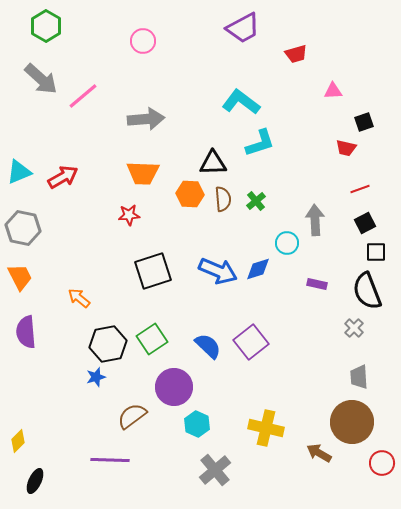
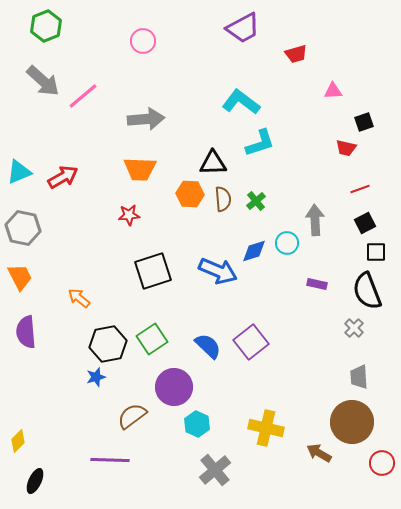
green hexagon at (46, 26): rotated 8 degrees clockwise
gray arrow at (41, 79): moved 2 px right, 2 px down
orange trapezoid at (143, 173): moved 3 px left, 4 px up
blue diamond at (258, 269): moved 4 px left, 18 px up
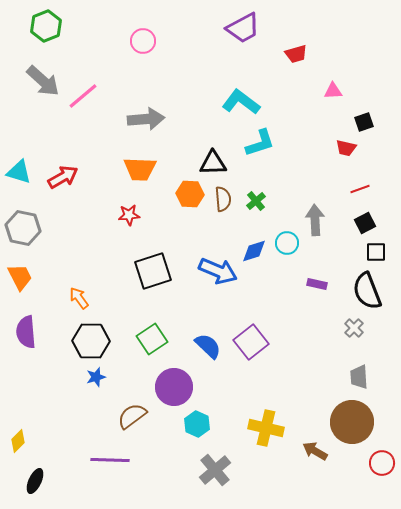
cyan triangle at (19, 172): rotated 40 degrees clockwise
orange arrow at (79, 298): rotated 15 degrees clockwise
black hexagon at (108, 344): moved 17 px left, 3 px up; rotated 12 degrees clockwise
brown arrow at (319, 453): moved 4 px left, 2 px up
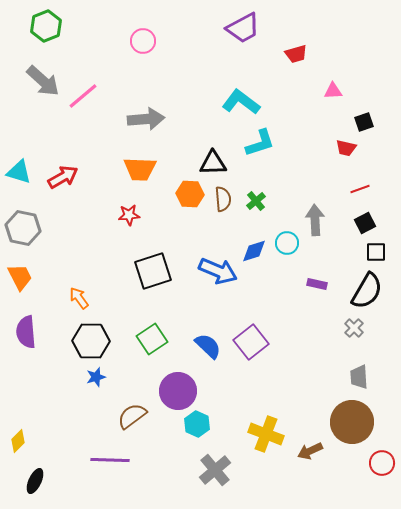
black semicircle at (367, 291): rotated 129 degrees counterclockwise
purple circle at (174, 387): moved 4 px right, 4 px down
yellow cross at (266, 428): moved 6 px down; rotated 8 degrees clockwise
brown arrow at (315, 451): moved 5 px left; rotated 55 degrees counterclockwise
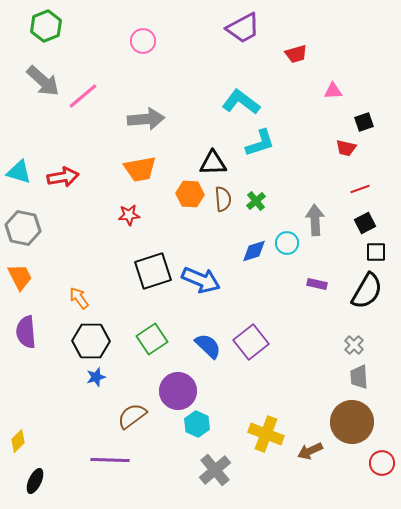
orange trapezoid at (140, 169): rotated 12 degrees counterclockwise
red arrow at (63, 177): rotated 20 degrees clockwise
blue arrow at (218, 271): moved 17 px left, 9 px down
gray cross at (354, 328): moved 17 px down
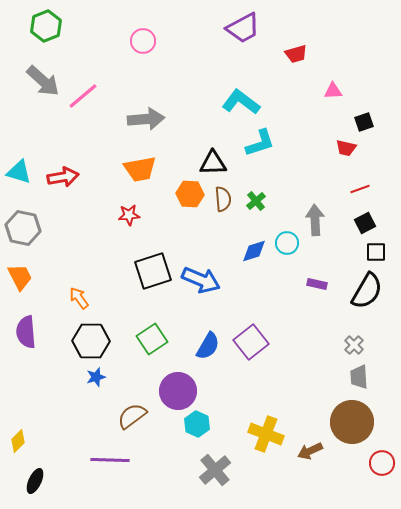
blue semicircle at (208, 346): rotated 76 degrees clockwise
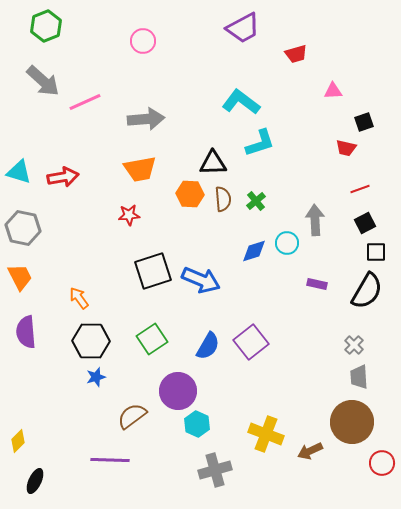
pink line at (83, 96): moved 2 px right, 6 px down; rotated 16 degrees clockwise
gray cross at (215, 470): rotated 24 degrees clockwise
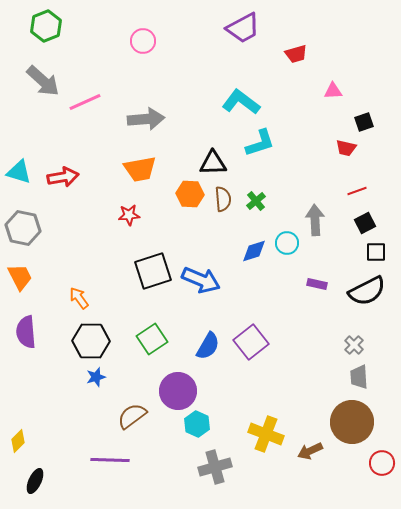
red line at (360, 189): moved 3 px left, 2 px down
black semicircle at (367, 291): rotated 33 degrees clockwise
gray cross at (215, 470): moved 3 px up
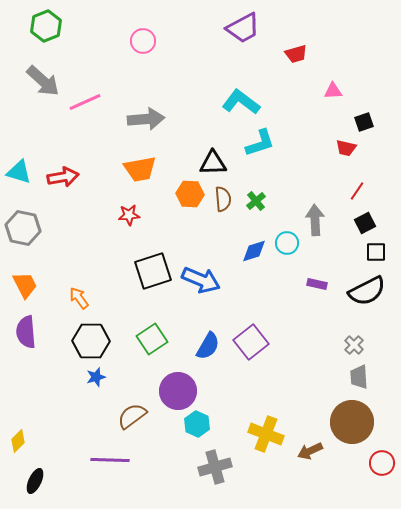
red line at (357, 191): rotated 36 degrees counterclockwise
orange trapezoid at (20, 277): moved 5 px right, 8 px down
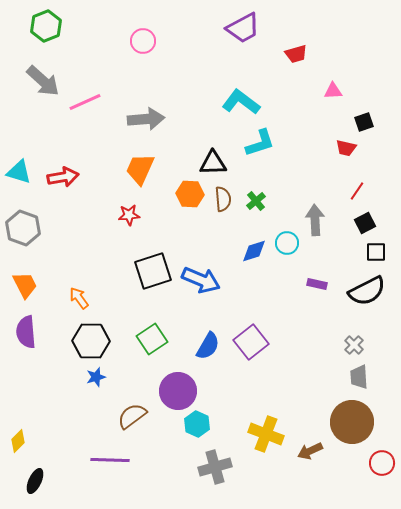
orange trapezoid at (140, 169): rotated 124 degrees clockwise
gray hexagon at (23, 228): rotated 8 degrees clockwise
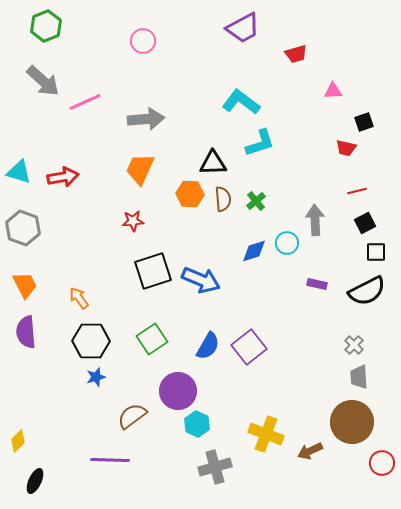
red line at (357, 191): rotated 42 degrees clockwise
red star at (129, 215): moved 4 px right, 6 px down
purple square at (251, 342): moved 2 px left, 5 px down
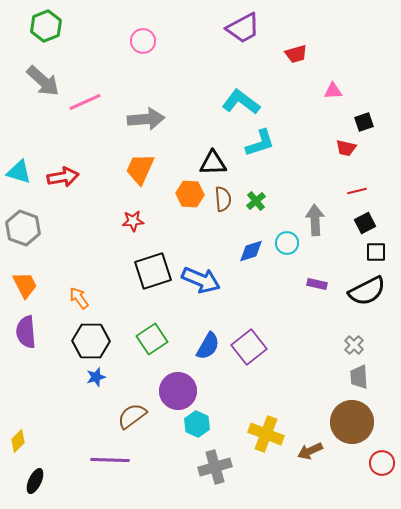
blue diamond at (254, 251): moved 3 px left
